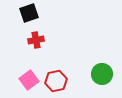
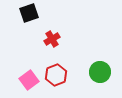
red cross: moved 16 px right, 1 px up; rotated 21 degrees counterclockwise
green circle: moved 2 px left, 2 px up
red hexagon: moved 6 px up; rotated 10 degrees counterclockwise
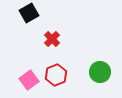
black square: rotated 12 degrees counterclockwise
red cross: rotated 14 degrees counterclockwise
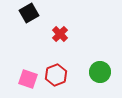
red cross: moved 8 px right, 5 px up
pink square: moved 1 px left, 1 px up; rotated 36 degrees counterclockwise
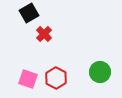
red cross: moved 16 px left
red hexagon: moved 3 px down; rotated 10 degrees counterclockwise
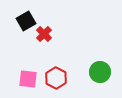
black square: moved 3 px left, 8 px down
pink square: rotated 12 degrees counterclockwise
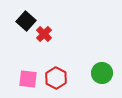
black square: rotated 18 degrees counterclockwise
green circle: moved 2 px right, 1 px down
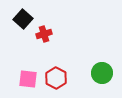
black square: moved 3 px left, 2 px up
red cross: rotated 28 degrees clockwise
